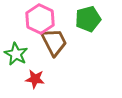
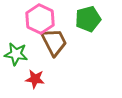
green star: rotated 20 degrees counterclockwise
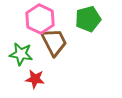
green star: moved 5 px right
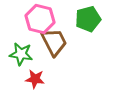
pink hexagon: rotated 12 degrees counterclockwise
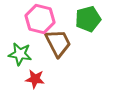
brown trapezoid: moved 4 px right, 1 px down
green star: moved 1 px left
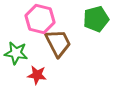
green pentagon: moved 8 px right
green star: moved 4 px left, 1 px up
red star: moved 2 px right, 4 px up
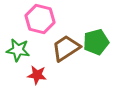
green pentagon: moved 23 px down
brown trapezoid: moved 8 px right, 5 px down; rotated 96 degrees counterclockwise
green star: moved 2 px right, 3 px up
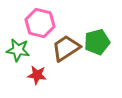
pink hexagon: moved 4 px down
green pentagon: moved 1 px right
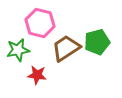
green star: rotated 20 degrees counterclockwise
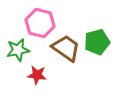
brown trapezoid: rotated 68 degrees clockwise
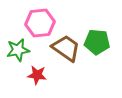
pink hexagon: rotated 20 degrees counterclockwise
green pentagon: rotated 20 degrees clockwise
